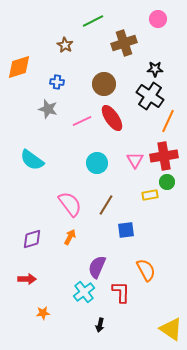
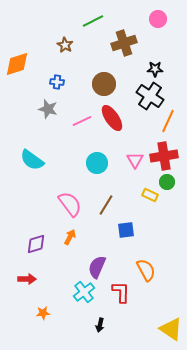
orange diamond: moved 2 px left, 3 px up
yellow rectangle: rotated 35 degrees clockwise
purple diamond: moved 4 px right, 5 px down
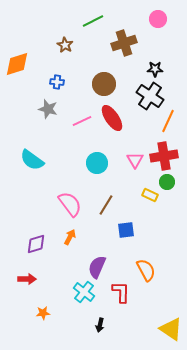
cyan cross: rotated 15 degrees counterclockwise
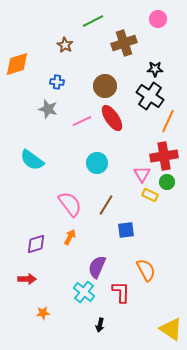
brown circle: moved 1 px right, 2 px down
pink triangle: moved 7 px right, 14 px down
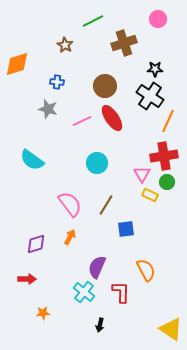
blue square: moved 1 px up
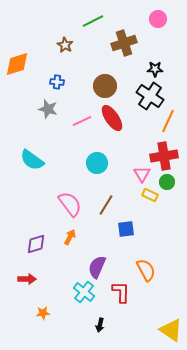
yellow triangle: moved 1 px down
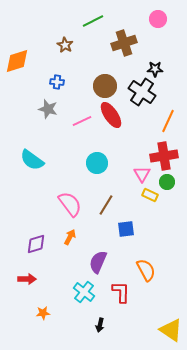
orange diamond: moved 3 px up
black cross: moved 8 px left, 4 px up
red ellipse: moved 1 px left, 3 px up
purple semicircle: moved 1 px right, 5 px up
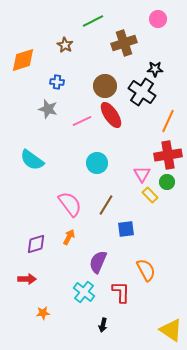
orange diamond: moved 6 px right, 1 px up
red cross: moved 4 px right, 1 px up
yellow rectangle: rotated 21 degrees clockwise
orange arrow: moved 1 px left
black arrow: moved 3 px right
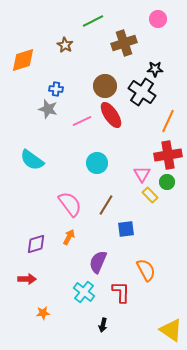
blue cross: moved 1 px left, 7 px down
